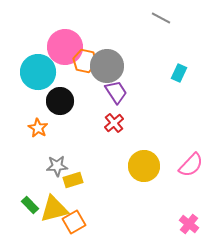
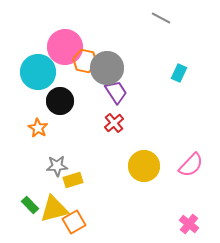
gray circle: moved 2 px down
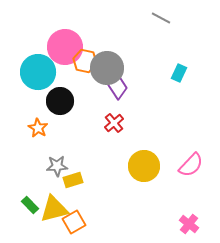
purple trapezoid: moved 1 px right, 5 px up
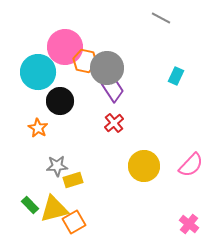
cyan rectangle: moved 3 px left, 3 px down
purple trapezoid: moved 4 px left, 3 px down
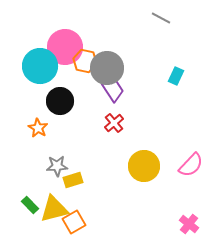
cyan circle: moved 2 px right, 6 px up
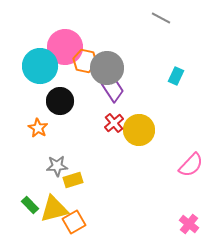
yellow circle: moved 5 px left, 36 px up
